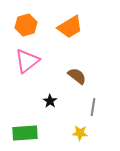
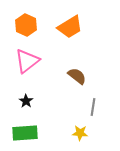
orange hexagon: rotated 20 degrees counterclockwise
black star: moved 24 px left
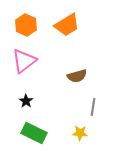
orange trapezoid: moved 3 px left, 2 px up
pink triangle: moved 3 px left
brown semicircle: rotated 126 degrees clockwise
green rectangle: moved 9 px right; rotated 30 degrees clockwise
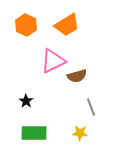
pink triangle: moved 29 px right; rotated 12 degrees clockwise
gray line: moved 2 px left; rotated 30 degrees counterclockwise
green rectangle: rotated 25 degrees counterclockwise
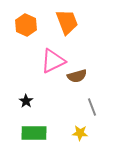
orange trapezoid: moved 3 px up; rotated 80 degrees counterclockwise
gray line: moved 1 px right
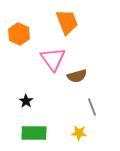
orange hexagon: moved 7 px left, 9 px down
pink triangle: moved 2 px up; rotated 40 degrees counterclockwise
yellow star: moved 1 px left
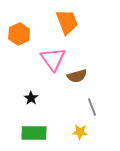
orange hexagon: rotated 10 degrees clockwise
black star: moved 5 px right, 3 px up
yellow star: moved 1 px right, 1 px up
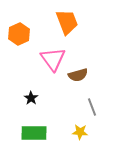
brown semicircle: moved 1 px right, 1 px up
